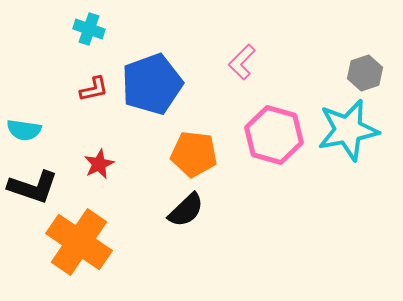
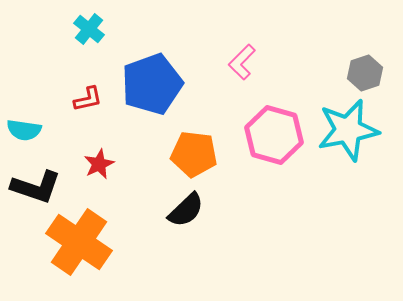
cyan cross: rotated 20 degrees clockwise
red L-shape: moved 6 px left, 10 px down
black L-shape: moved 3 px right
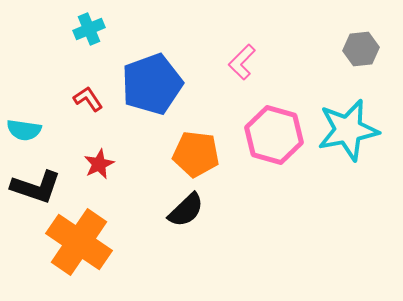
cyan cross: rotated 28 degrees clockwise
gray hexagon: moved 4 px left, 24 px up; rotated 12 degrees clockwise
red L-shape: rotated 112 degrees counterclockwise
orange pentagon: moved 2 px right
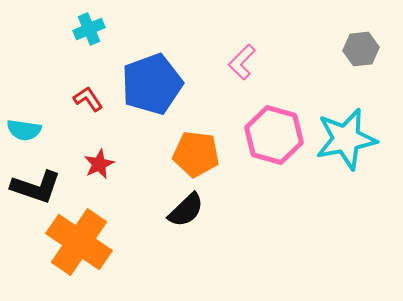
cyan star: moved 2 px left, 9 px down
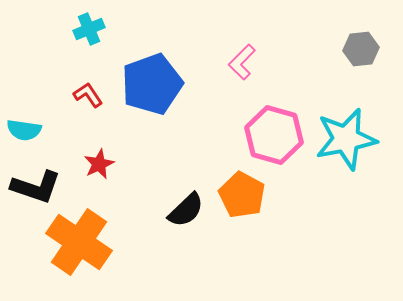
red L-shape: moved 4 px up
orange pentagon: moved 46 px right, 41 px down; rotated 21 degrees clockwise
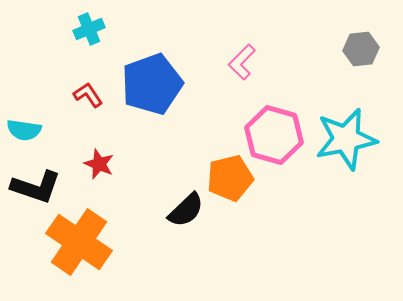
red star: rotated 24 degrees counterclockwise
orange pentagon: moved 12 px left, 17 px up; rotated 30 degrees clockwise
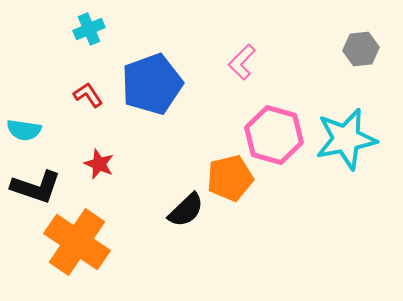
orange cross: moved 2 px left
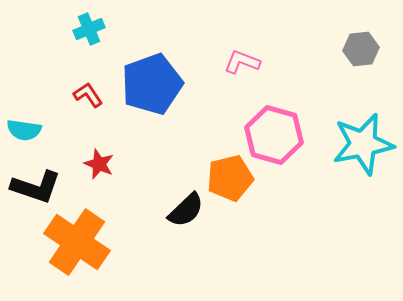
pink L-shape: rotated 66 degrees clockwise
cyan star: moved 17 px right, 5 px down
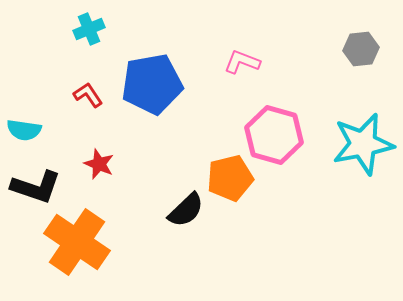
blue pentagon: rotated 10 degrees clockwise
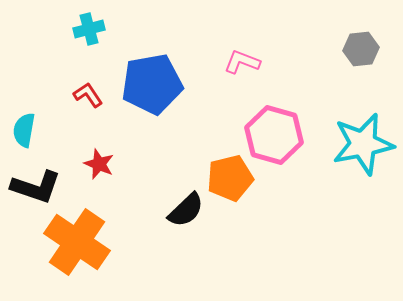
cyan cross: rotated 8 degrees clockwise
cyan semicircle: rotated 92 degrees clockwise
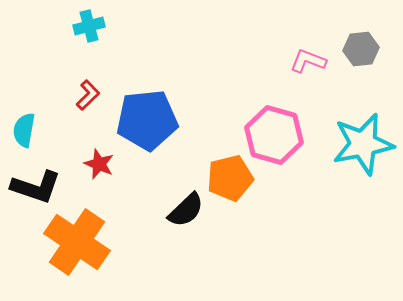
cyan cross: moved 3 px up
pink L-shape: moved 66 px right, 1 px up
blue pentagon: moved 5 px left, 36 px down; rotated 4 degrees clockwise
red L-shape: rotated 80 degrees clockwise
